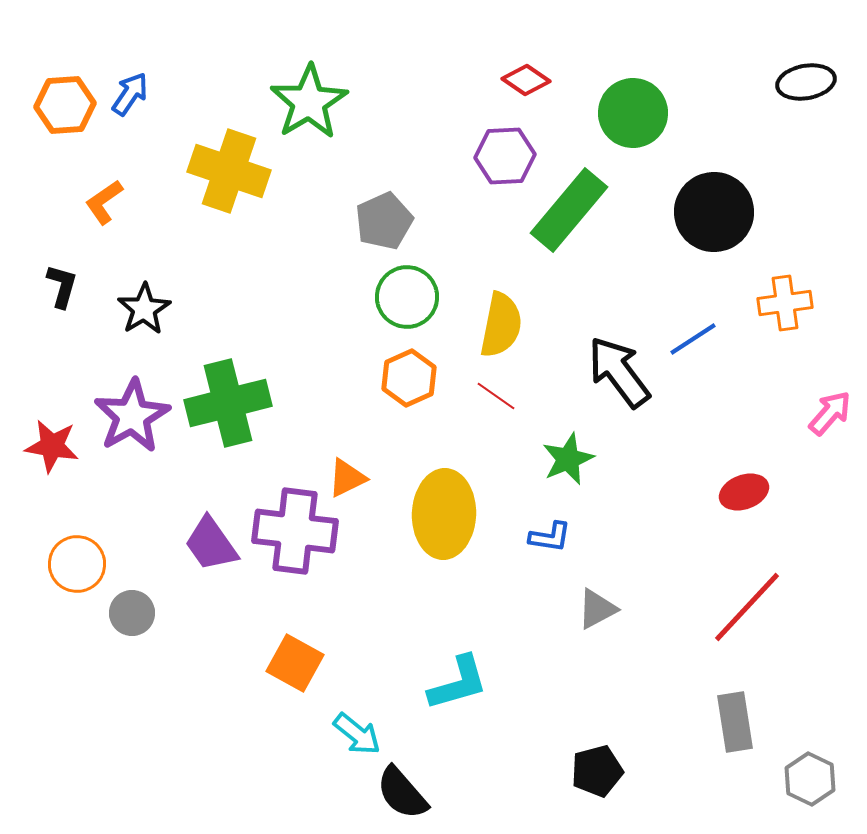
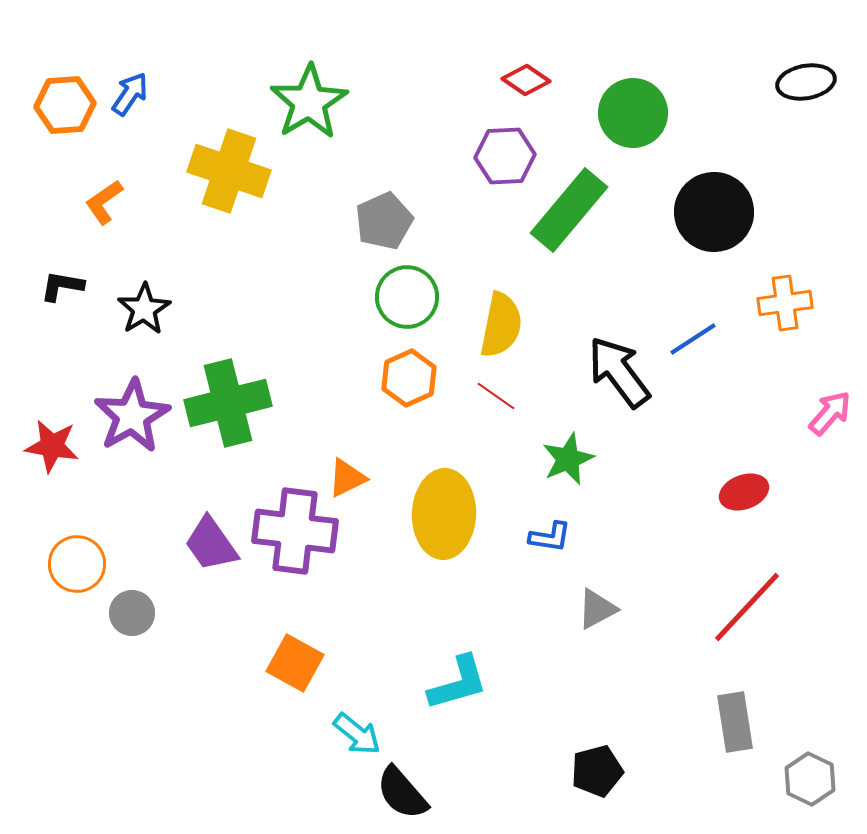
black L-shape at (62, 286): rotated 96 degrees counterclockwise
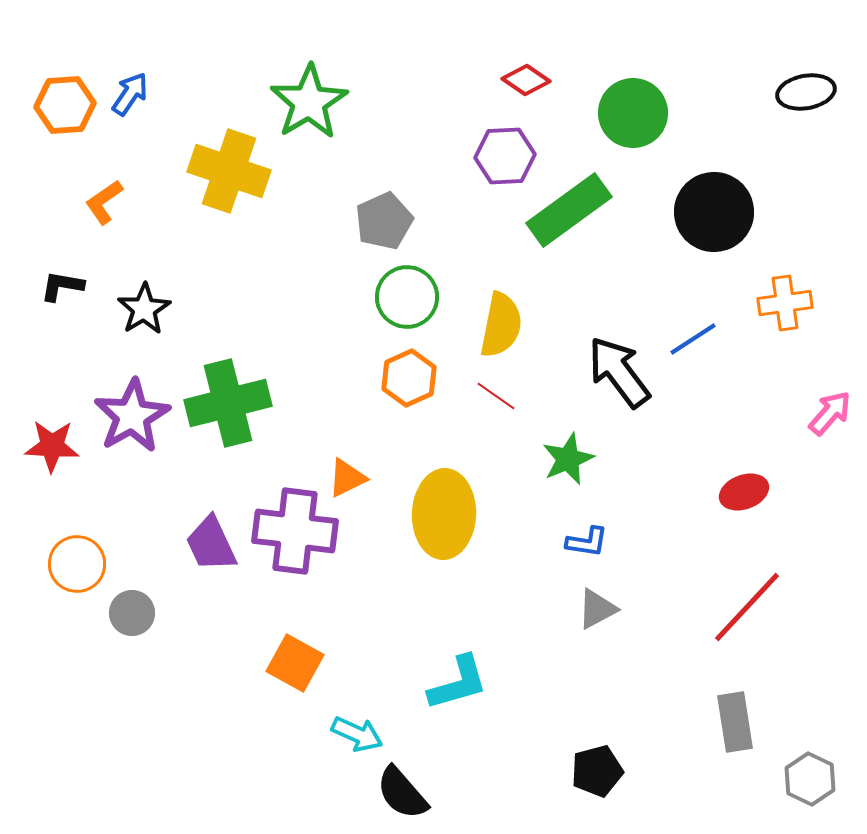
black ellipse at (806, 82): moved 10 px down
green rectangle at (569, 210): rotated 14 degrees clockwise
red star at (52, 446): rotated 6 degrees counterclockwise
blue L-shape at (550, 537): moved 37 px right, 5 px down
purple trapezoid at (211, 544): rotated 10 degrees clockwise
cyan arrow at (357, 734): rotated 15 degrees counterclockwise
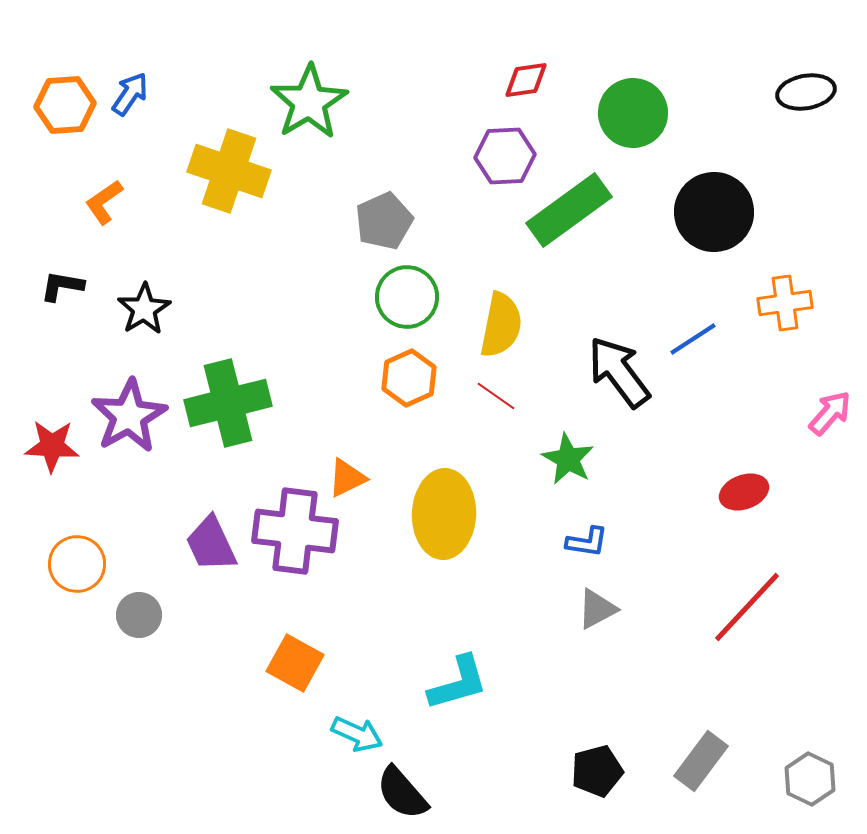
red diamond at (526, 80): rotated 42 degrees counterclockwise
purple star at (132, 416): moved 3 px left
green star at (568, 459): rotated 20 degrees counterclockwise
gray circle at (132, 613): moved 7 px right, 2 px down
gray rectangle at (735, 722): moved 34 px left, 39 px down; rotated 46 degrees clockwise
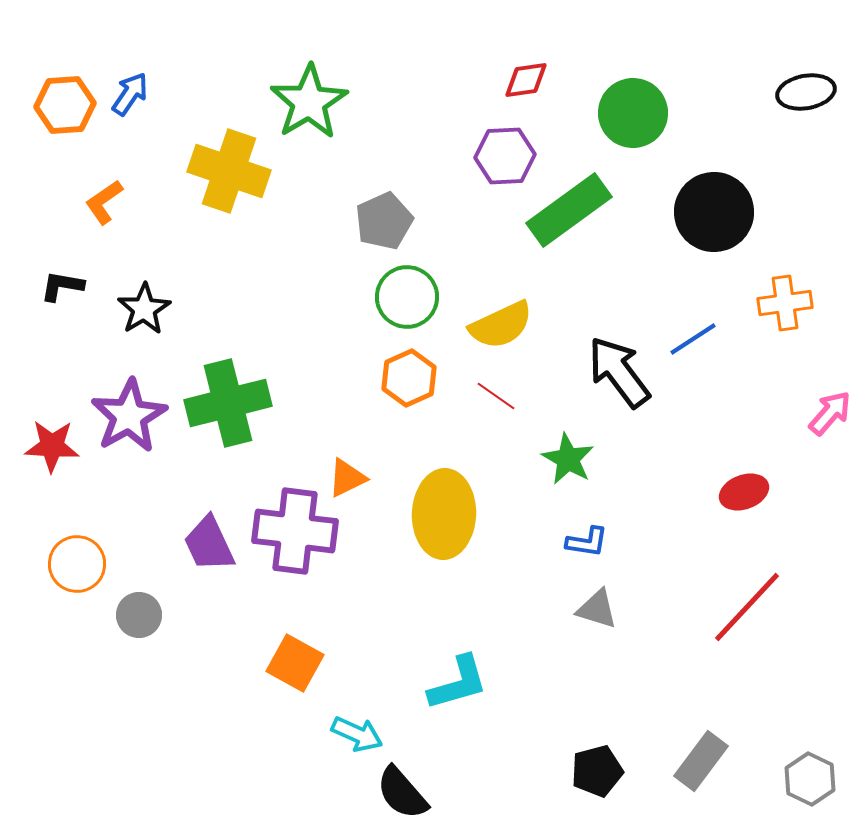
yellow semicircle at (501, 325): rotated 54 degrees clockwise
purple trapezoid at (211, 544): moved 2 px left
gray triangle at (597, 609): rotated 45 degrees clockwise
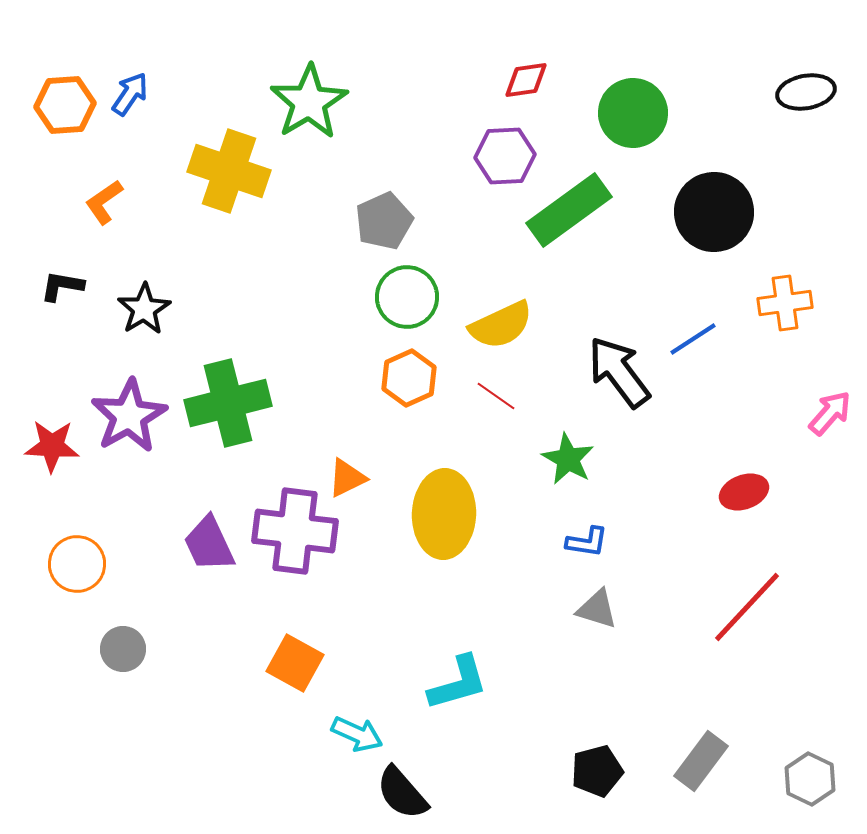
gray circle at (139, 615): moved 16 px left, 34 px down
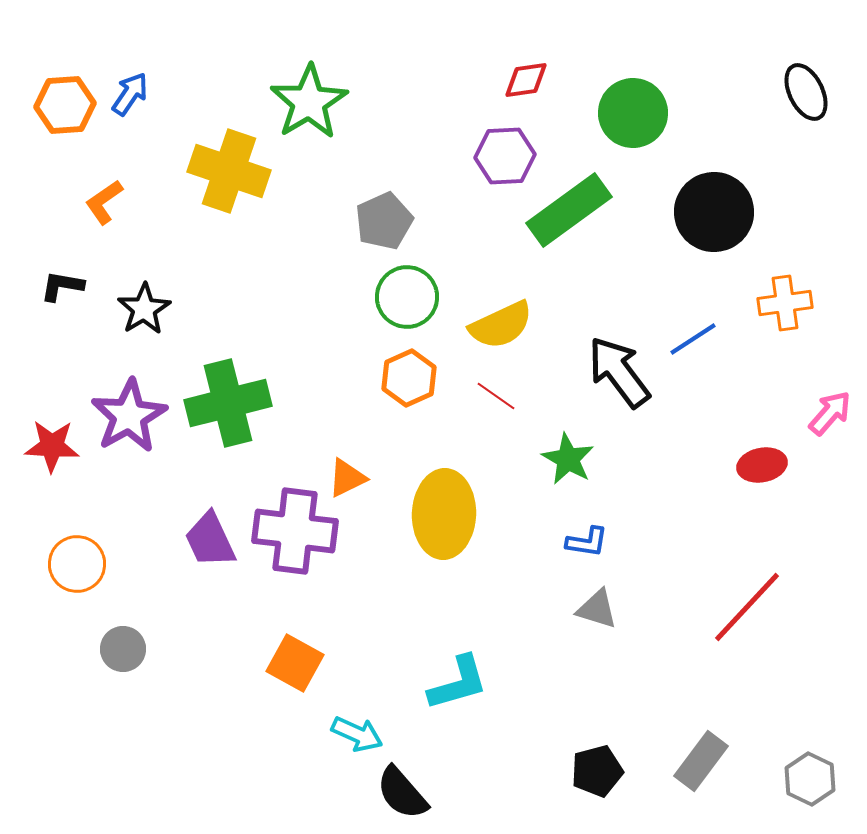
black ellipse at (806, 92): rotated 74 degrees clockwise
red ellipse at (744, 492): moved 18 px right, 27 px up; rotated 9 degrees clockwise
purple trapezoid at (209, 544): moved 1 px right, 4 px up
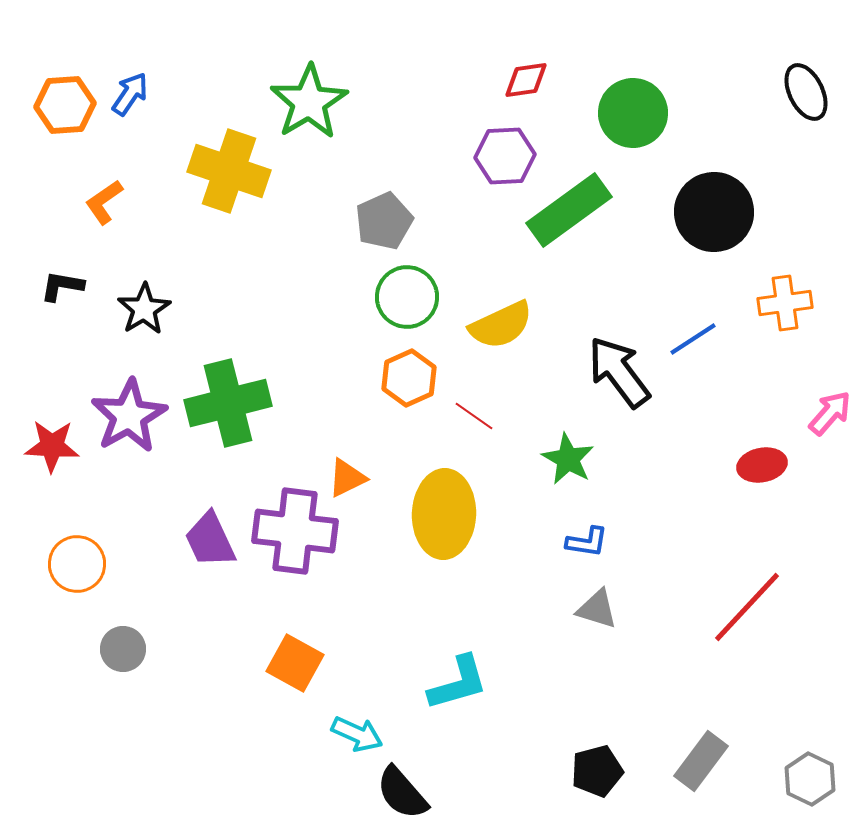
red line at (496, 396): moved 22 px left, 20 px down
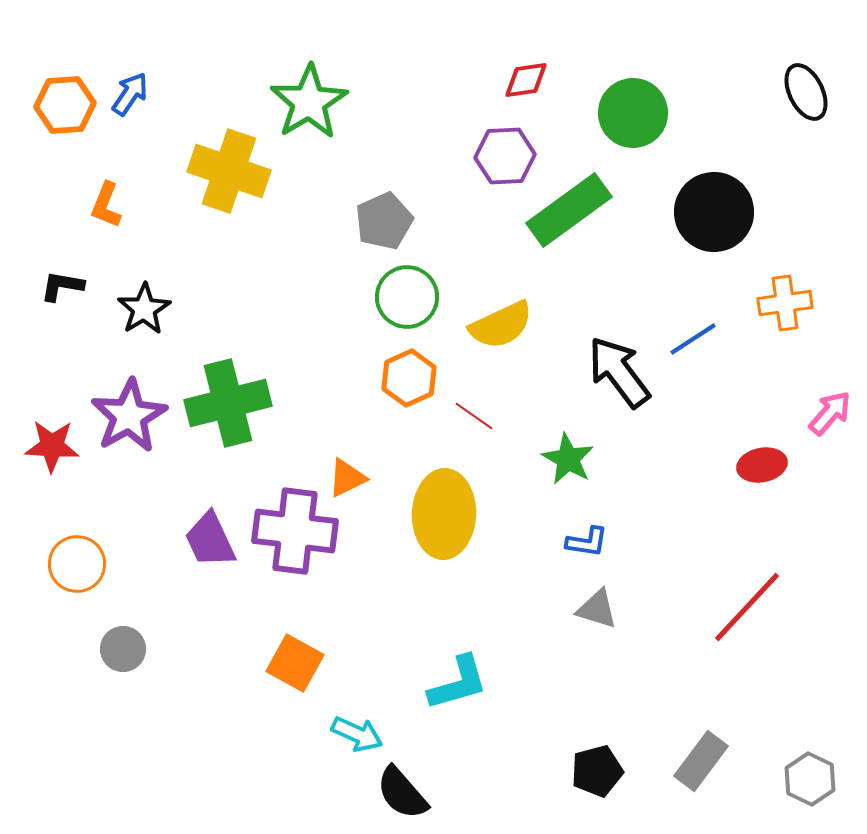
orange L-shape at (104, 202): moved 2 px right, 3 px down; rotated 33 degrees counterclockwise
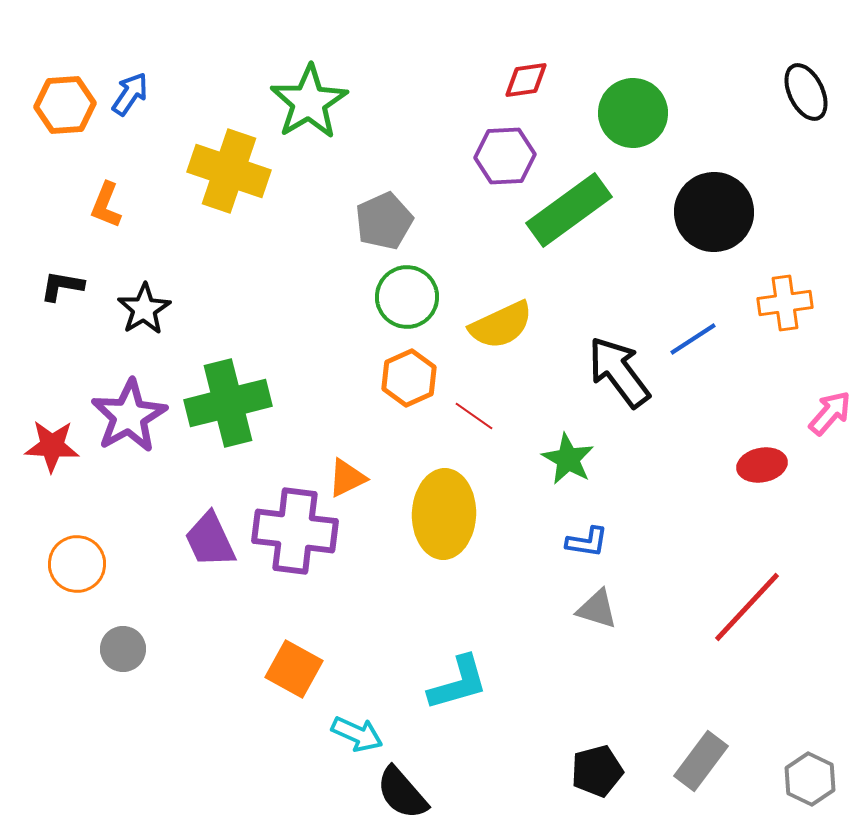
orange square at (295, 663): moved 1 px left, 6 px down
